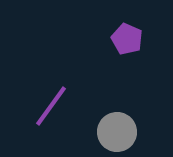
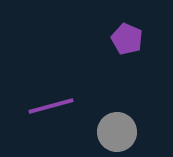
purple line: rotated 39 degrees clockwise
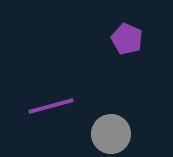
gray circle: moved 6 px left, 2 px down
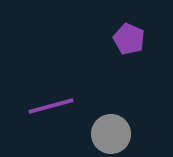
purple pentagon: moved 2 px right
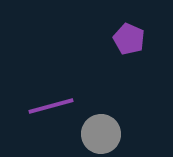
gray circle: moved 10 px left
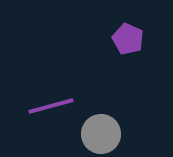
purple pentagon: moved 1 px left
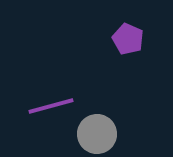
gray circle: moved 4 px left
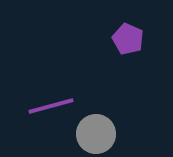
gray circle: moved 1 px left
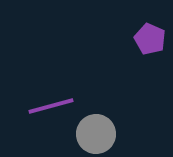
purple pentagon: moved 22 px right
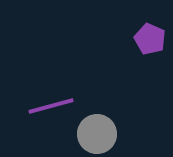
gray circle: moved 1 px right
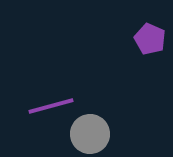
gray circle: moved 7 px left
